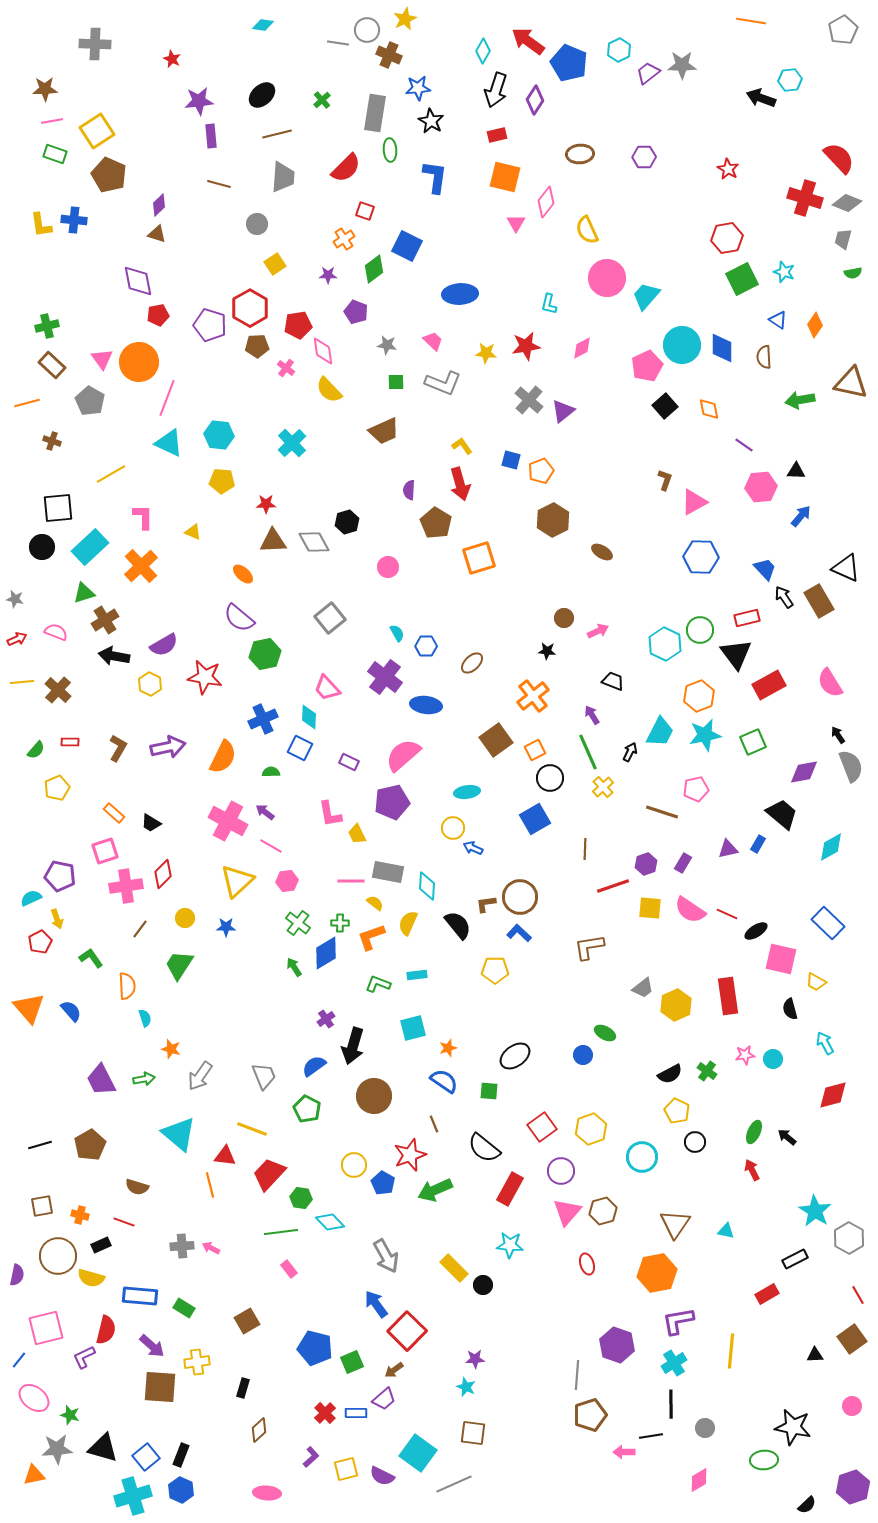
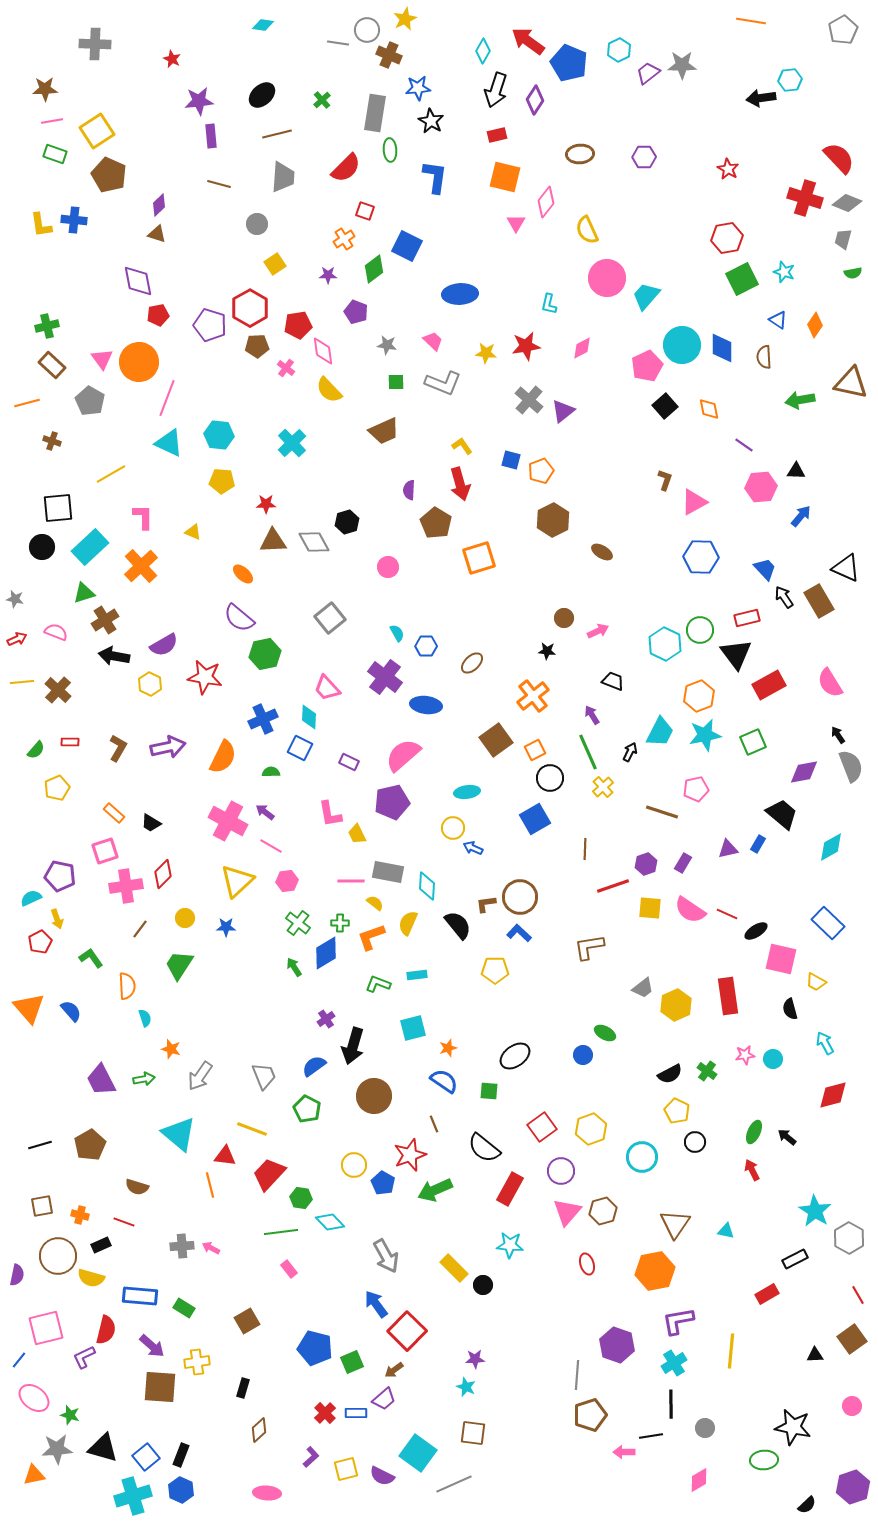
black arrow at (761, 98): rotated 28 degrees counterclockwise
orange hexagon at (657, 1273): moved 2 px left, 2 px up
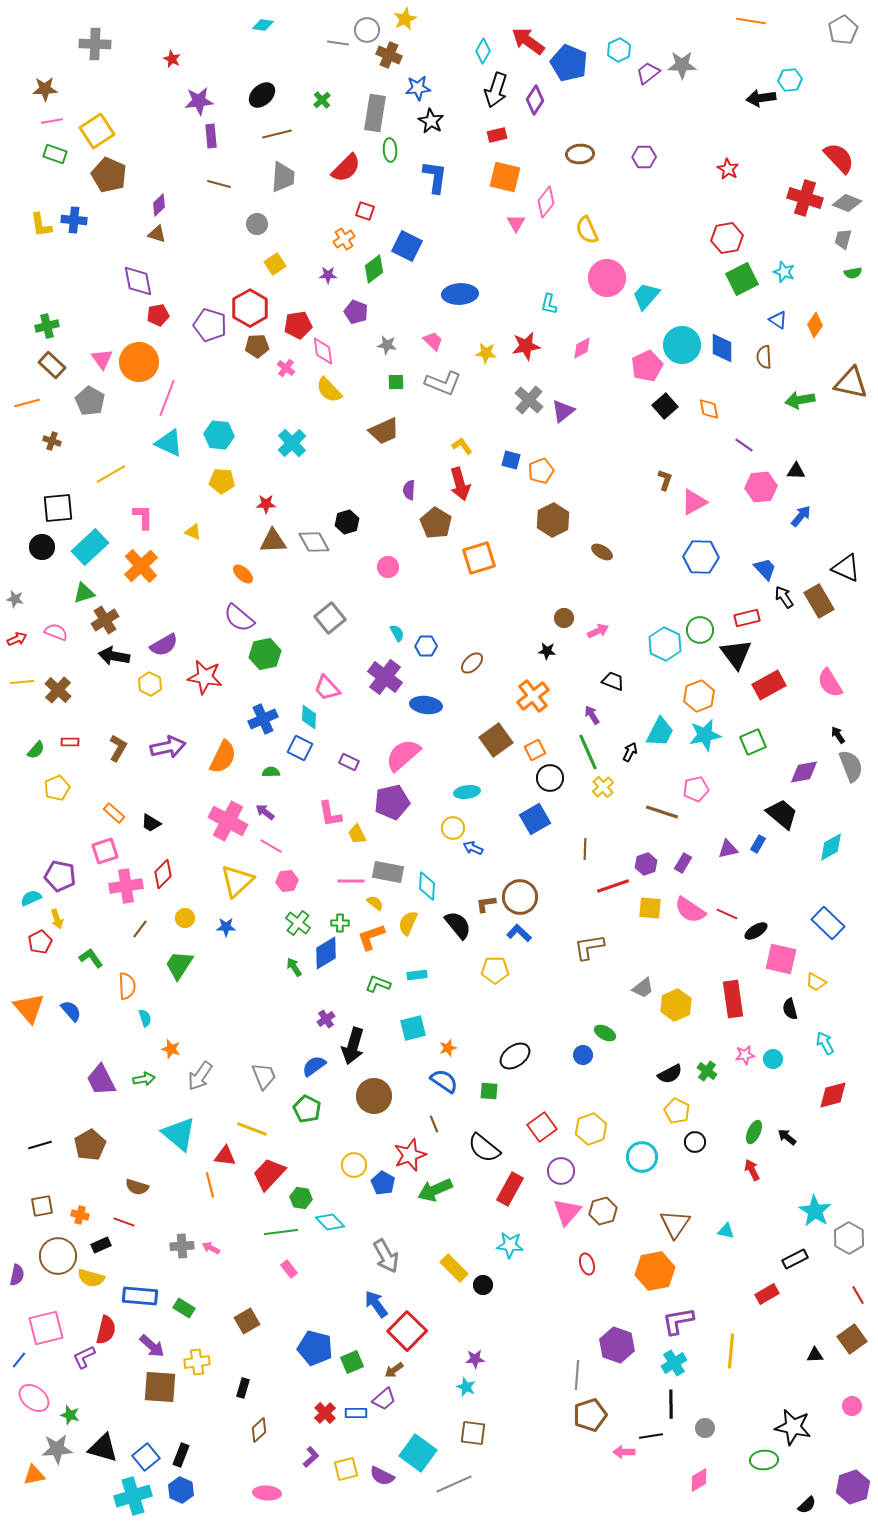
red rectangle at (728, 996): moved 5 px right, 3 px down
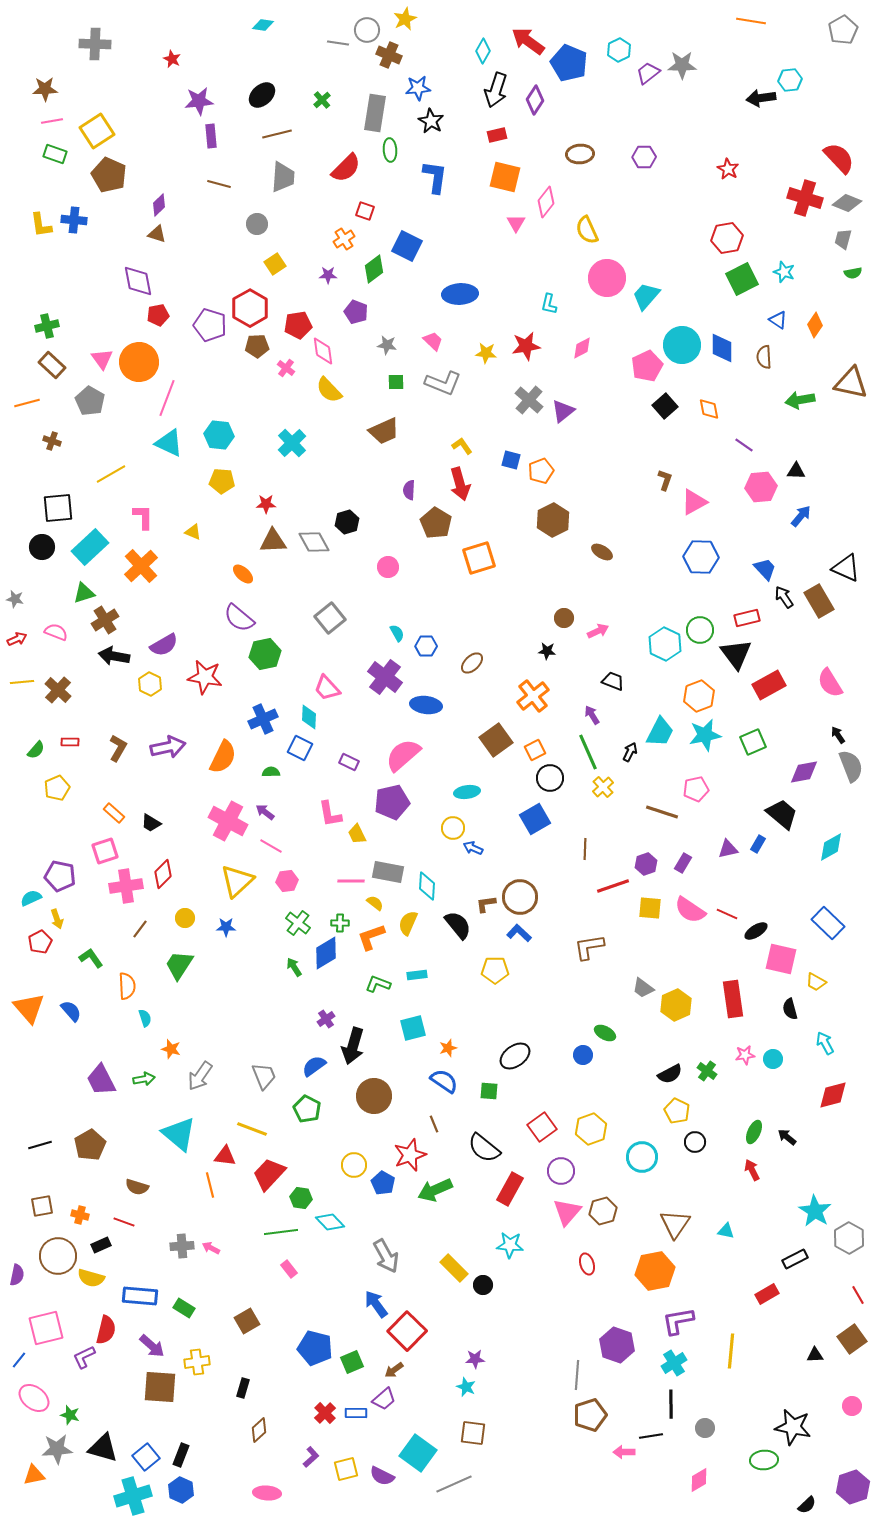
gray trapezoid at (643, 988): rotated 75 degrees clockwise
